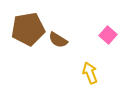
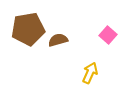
brown semicircle: rotated 132 degrees clockwise
yellow arrow: rotated 45 degrees clockwise
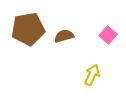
brown semicircle: moved 6 px right, 4 px up
yellow arrow: moved 2 px right, 2 px down
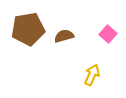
pink square: moved 1 px up
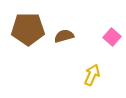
brown pentagon: rotated 8 degrees clockwise
pink square: moved 4 px right, 3 px down
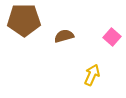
brown pentagon: moved 4 px left, 9 px up
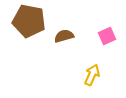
brown pentagon: moved 5 px right, 1 px down; rotated 12 degrees clockwise
pink square: moved 5 px left, 1 px up; rotated 24 degrees clockwise
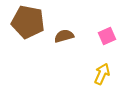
brown pentagon: moved 1 px left, 1 px down
yellow arrow: moved 10 px right, 1 px up
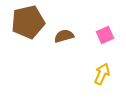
brown pentagon: rotated 24 degrees counterclockwise
pink square: moved 2 px left, 1 px up
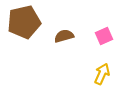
brown pentagon: moved 4 px left
pink square: moved 1 px left, 1 px down
